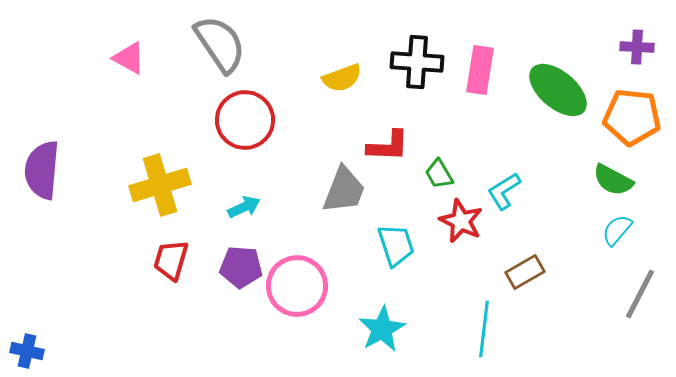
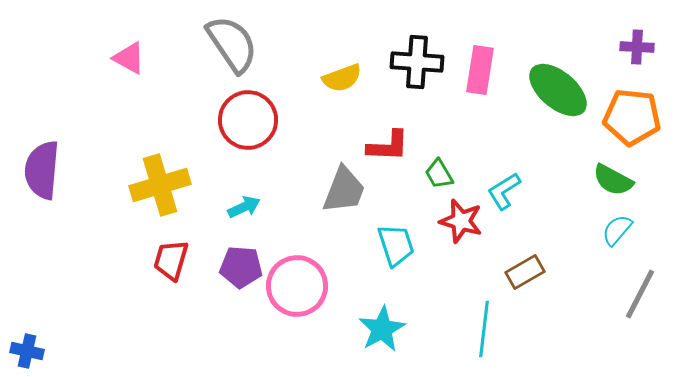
gray semicircle: moved 12 px right
red circle: moved 3 px right
red star: rotated 9 degrees counterclockwise
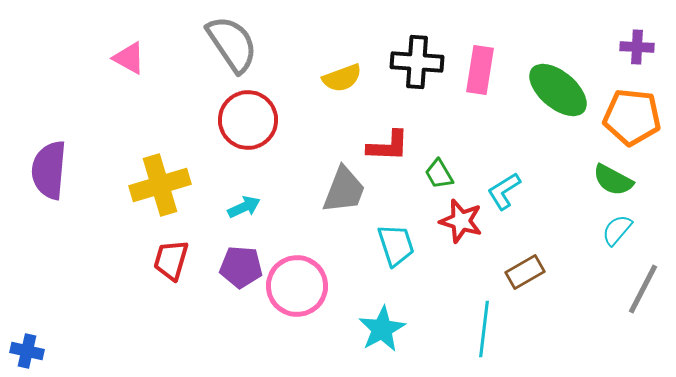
purple semicircle: moved 7 px right
gray line: moved 3 px right, 5 px up
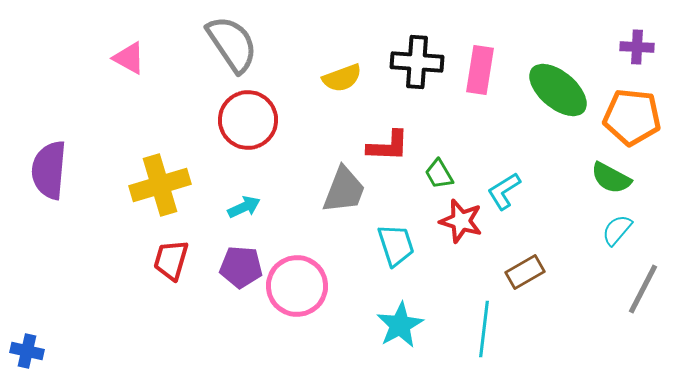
green semicircle: moved 2 px left, 2 px up
cyan star: moved 18 px right, 4 px up
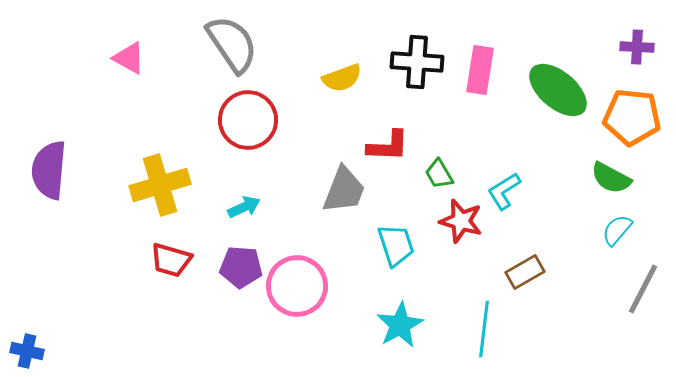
red trapezoid: rotated 90 degrees counterclockwise
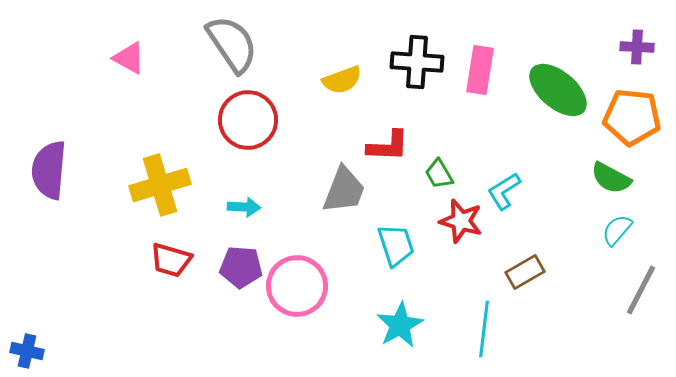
yellow semicircle: moved 2 px down
cyan arrow: rotated 28 degrees clockwise
gray line: moved 2 px left, 1 px down
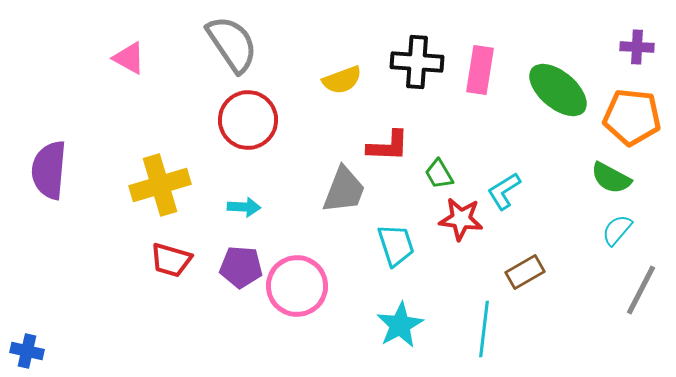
red star: moved 2 px up; rotated 9 degrees counterclockwise
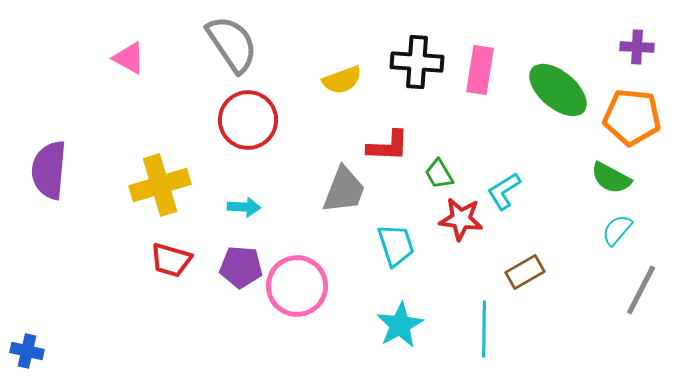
cyan line: rotated 6 degrees counterclockwise
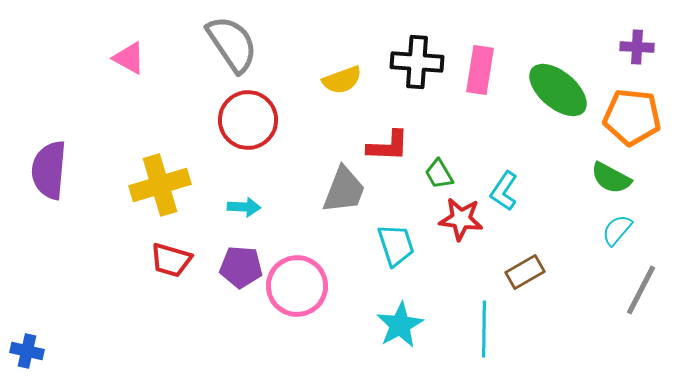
cyan L-shape: rotated 24 degrees counterclockwise
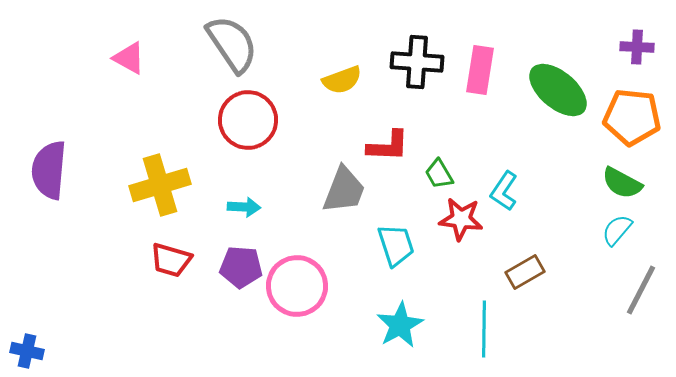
green semicircle: moved 11 px right, 5 px down
